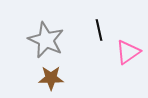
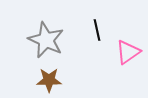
black line: moved 2 px left
brown star: moved 2 px left, 2 px down
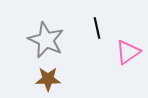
black line: moved 2 px up
brown star: moved 1 px left, 1 px up
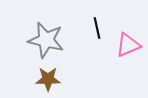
gray star: rotated 12 degrees counterclockwise
pink triangle: moved 7 px up; rotated 12 degrees clockwise
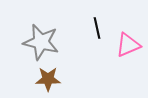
gray star: moved 5 px left, 2 px down
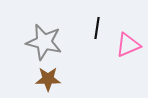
black line: rotated 20 degrees clockwise
gray star: moved 3 px right
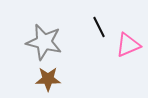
black line: moved 2 px right, 1 px up; rotated 35 degrees counterclockwise
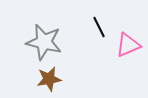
brown star: moved 1 px right; rotated 10 degrees counterclockwise
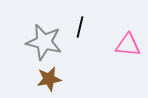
black line: moved 19 px left; rotated 40 degrees clockwise
pink triangle: rotated 28 degrees clockwise
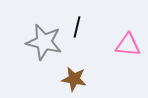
black line: moved 3 px left
brown star: moved 25 px right; rotated 20 degrees clockwise
